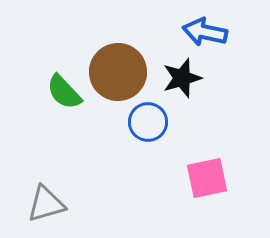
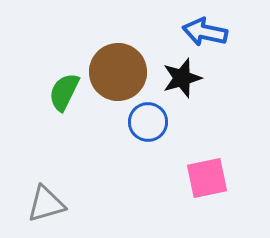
green semicircle: rotated 69 degrees clockwise
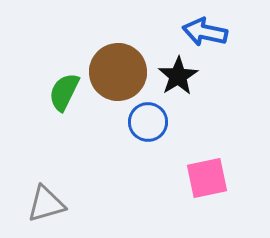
black star: moved 4 px left, 2 px up; rotated 15 degrees counterclockwise
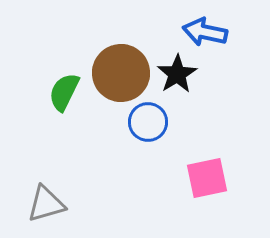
brown circle: moved 3 px right, 1 px down
black star: moved 1 px left, 2 px up
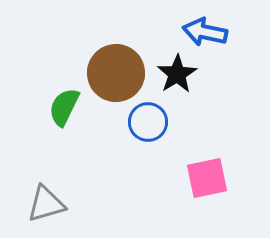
brown circle: moved 5 px left
green semicircle: moved 15 px down
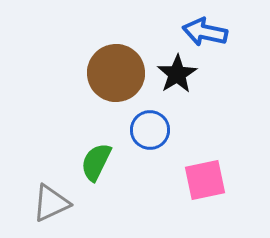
green semicircle: moved 32 px right, 55 px down
blue circle: moved 2 px right, 8 px down
pink square: moved 2 px left, 2 px down
gray triangle: moved 5 px right, 1 px up; rotated 9 degrees counterclockwise
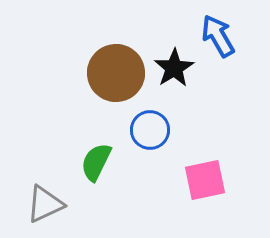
blue arrow: moved 13 px right, 4 px down; rotated 48 degrees clockwise
black star: moved 3 px left, 6 px up
gray triangle: moved 6 px left, 1 px down
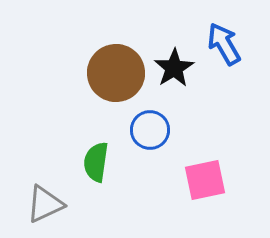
blue arrow: moved 6 px right, 8 px down
green semicircle: rotated 18 degrees counterclockwise
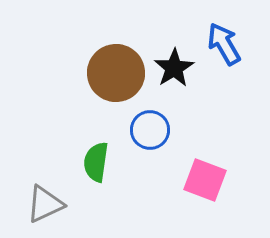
pink square: rotated 33 degrees clockwise
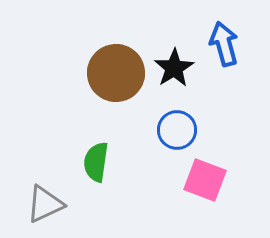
blue arrow: rotated 15 degrees clockwise
blue circle: moved 27 px right
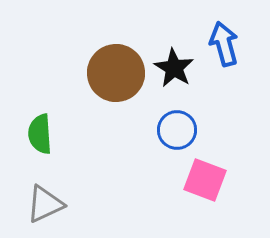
black star: rotated 9 degrees counterclockwise
green semicircle: moved 56 px left, 28 px up; rotated 12 degrees counterclockwise
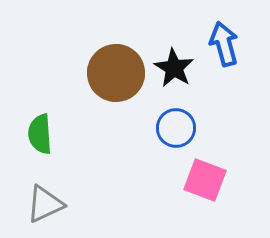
blue circle: moved 1 px left, 2 px up
